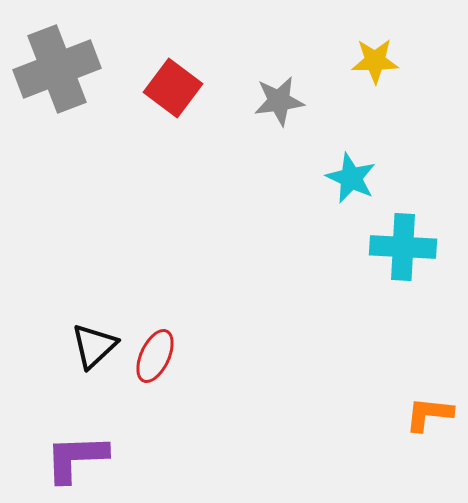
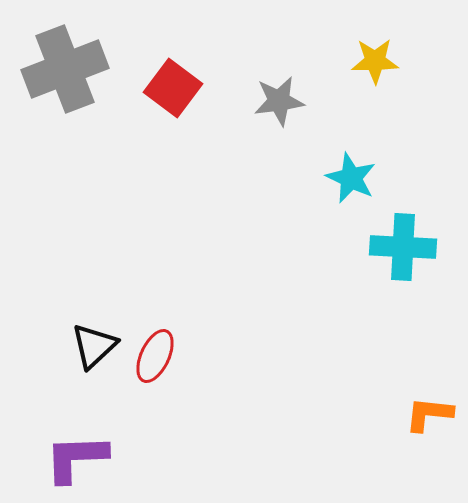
gray cross: moved 8 px right
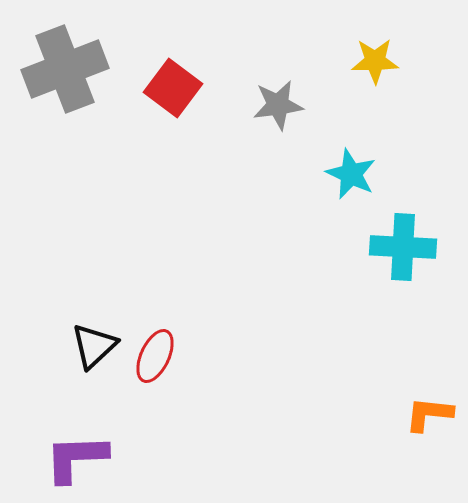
gray star: moved 1 px left, 4 px down
cyan star: moved 4 px up
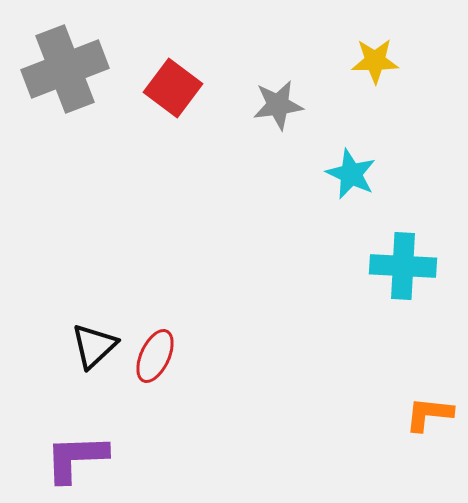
cyan cross: moved 19 px down
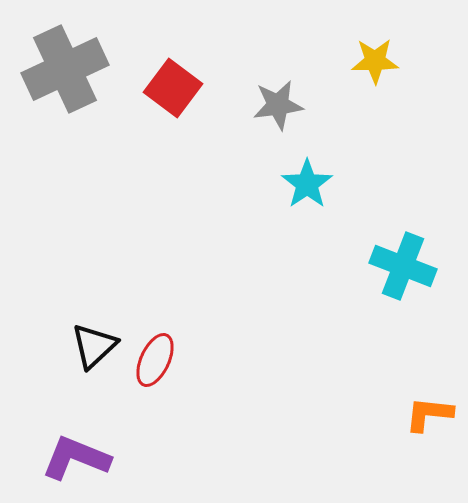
gray cross: rotated 4 degrees counterclockwise
cyan star: moved 44 px left, 10 px down; rotated 12 degrees clockwise
cyan cross: rotated 18 degrees clockwise
red ellipse: moved 4 px down
purple L-shape: rotated 24 degrees clockwise
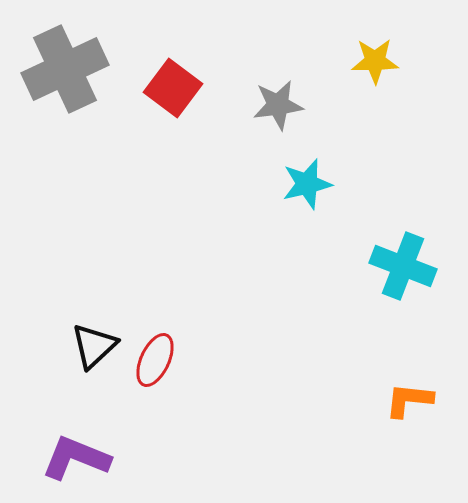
cyan star: rotated 21 degrees clockwise
orange L-shape: moved 20 px left, 14 px up
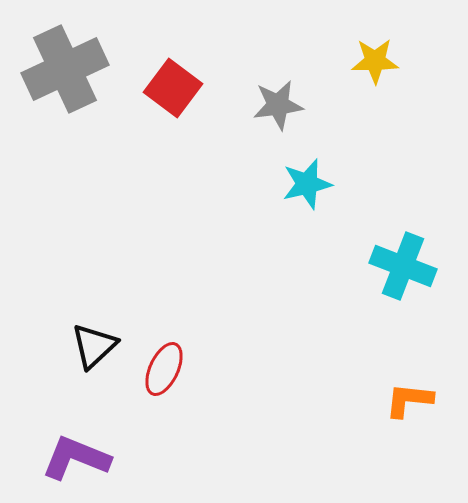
red ellipse: moved 9 px right, 9 px down
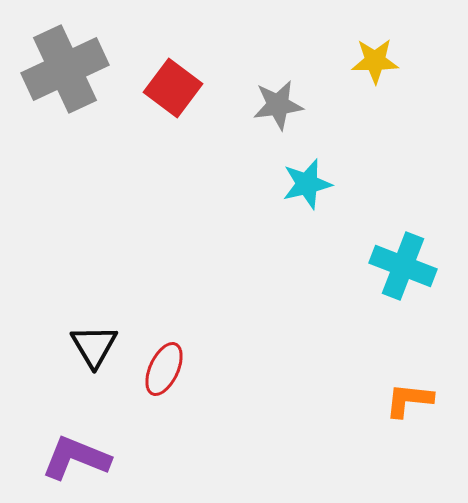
black triangle: rotated 18 degrees counterclockwise
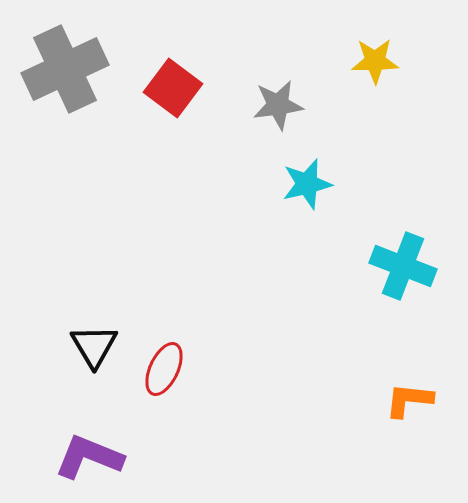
purple L-shape: moved 13 px right, 1 px up
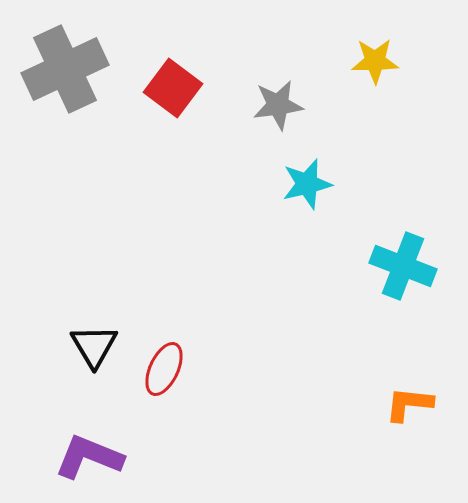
orange L-shape: moved 4 px down
